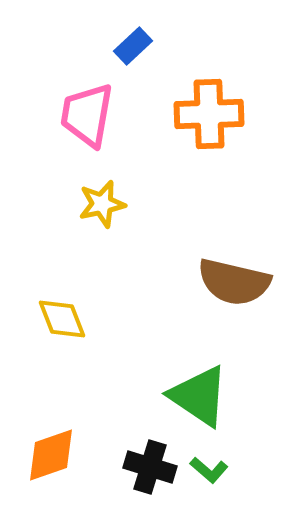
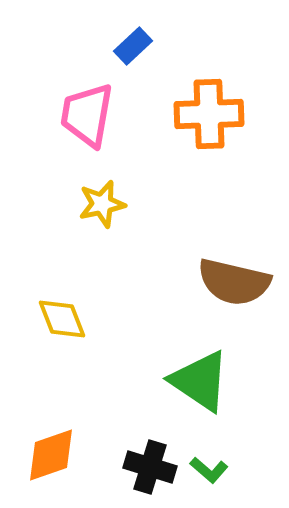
green triangle: moved 1 px right, 15 px up
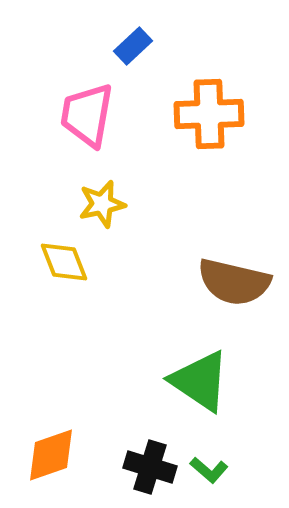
yellow diamond: moved 2 px right, 57 px up
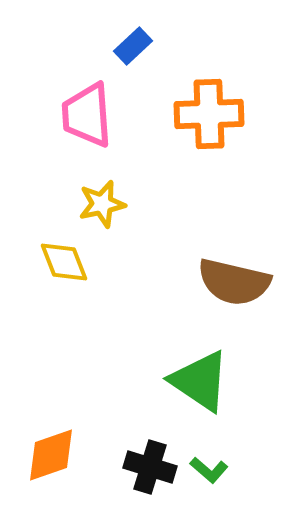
pink trapezoid: rotated 14 degrees counterclockwise
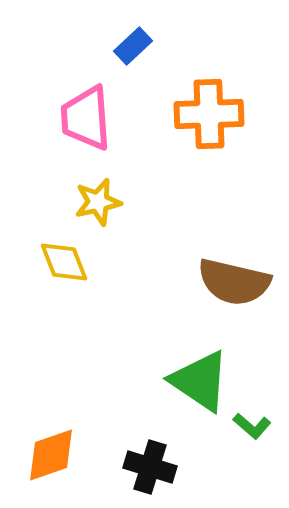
pink trapezoid: moved 1 px left, 3 px down
yellow star: moved 4 px left, 2 px up
green L-shape: moved 43 px right, 44 px up
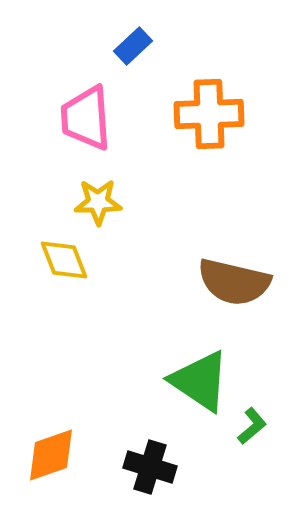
yellow star: rotated 12 degrees clockwise
yellow diamond: moved 2 px up
green L-shape: rotated 81 degrees counterclockwise
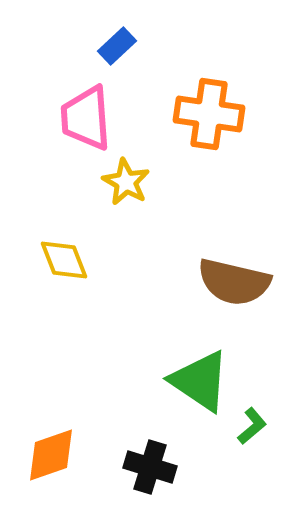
blue rectangle: moved 16 px left
orange cross: rotated 10 degrees clockwise
yellow star: moved 28 px right, 20 px up; rotated 30 degrees clockwise
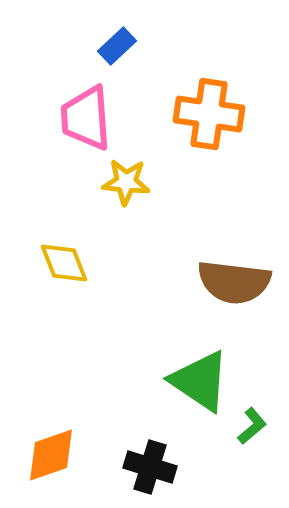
yellow star: rotated 24 degrees counterclockwise
yellow diamond: moved 3 px down
brown semicircle: rotated 6 degrees counterclockwise
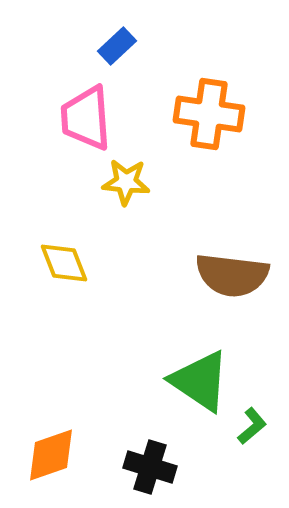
brown semicircle: moved 2 px left, 7 px up
